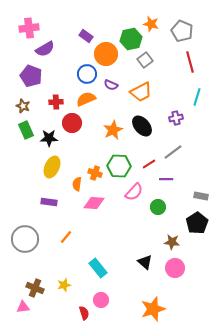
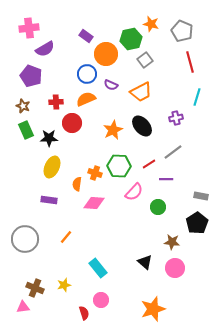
purple rectangle at (49, 202): moved 2 px up
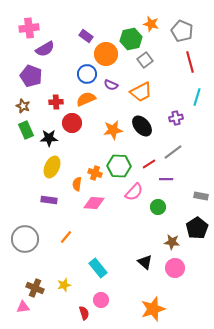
orange star at (113, 130): rotated 18 degrees clockwise
black pentagon at (197, 223): moved 5 px down
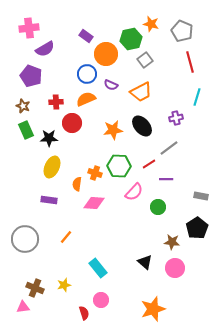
gray line at (173, 152): moved 4 px left, 4 px up
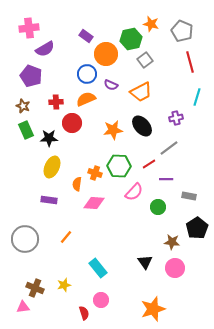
gray rectangle at (201, 196): moved 12 px left
black triangle at (145, 262): rotated 14 degrees clockwise
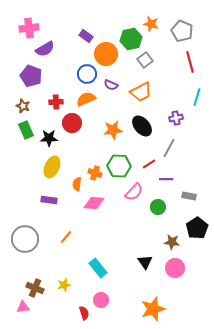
gray line at (169, 148): rotated 24 degrees counterclockwise
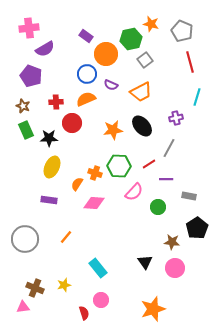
orange semicircle at (77, 184): rotated 24 degrees clockwise
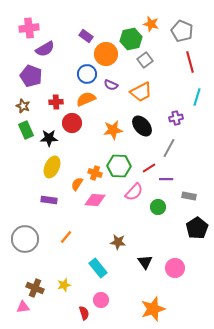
red line at (149, 164): moved 4 px down
pink diamond at (94, 203): moved 1 px right, 3 px up
brown star at (172, 242): moved 54 px left
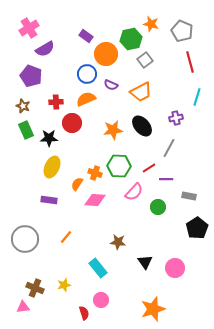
pink cross at (29, 28): rotated 24 degrees counterclockwise
